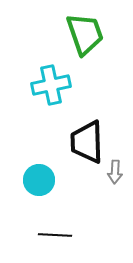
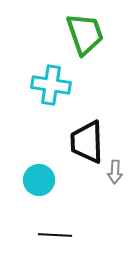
cyan cross: rotated 21 degrees clockwise
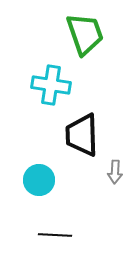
black trapezoid: moved 5 px left, 7 px up
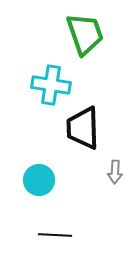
black trapezoid: moved 1 px right, 7 px up
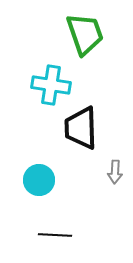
black trapezoid: moved 2 px left
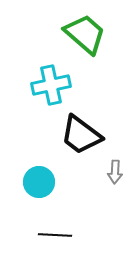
green trapezoid: rotated 30 degrees counterclockwise
cyan cross: rotated 21 degrees counterclockwise
black trapezoid: moved 7 px down; rotated 51 degrees counterclockwise
cyan circle: moved 2 px down
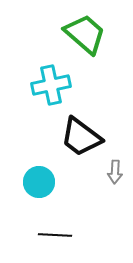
black trapezoid: moved 2 px down
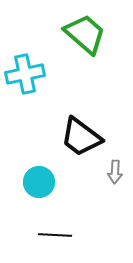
cyan cross: moved 26 px left, 11 px up
